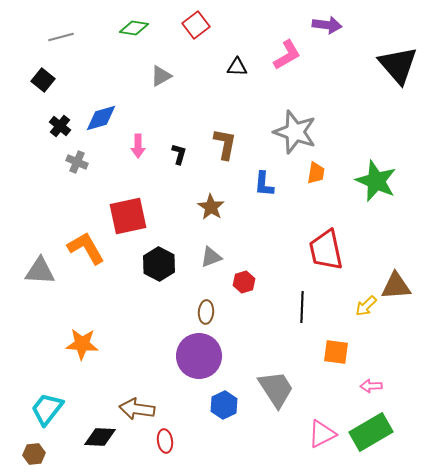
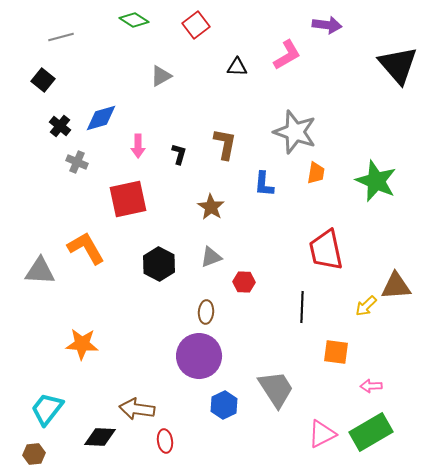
green diamond at (134, 28): moved 8 px up; rotated 24 degrees clockwise
red square at (128, 216): moved 17 px up
red hexagon at (244, 282): rotated 20 degrees clockwise
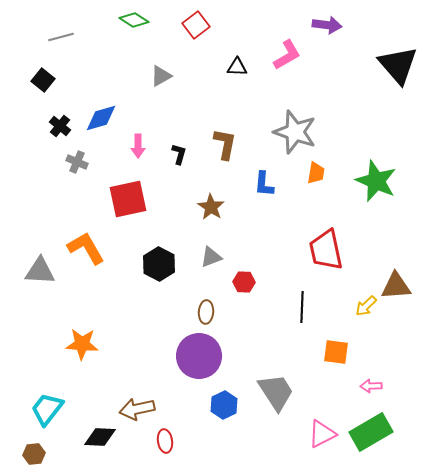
gray trapezoid at (276, 389): moved 3 px down
brown arrow at (137, 409): rotated 20 degrees counterclockwise
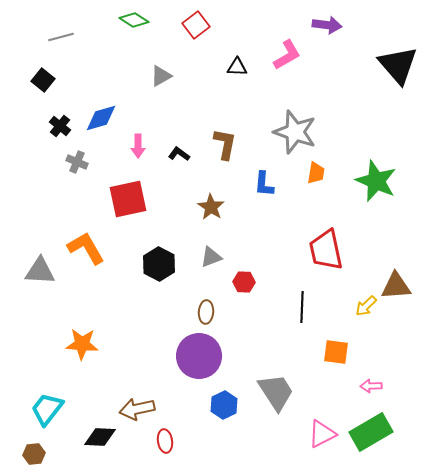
black L-shape at (179, 154): rotated 70 degrees counterclockwise
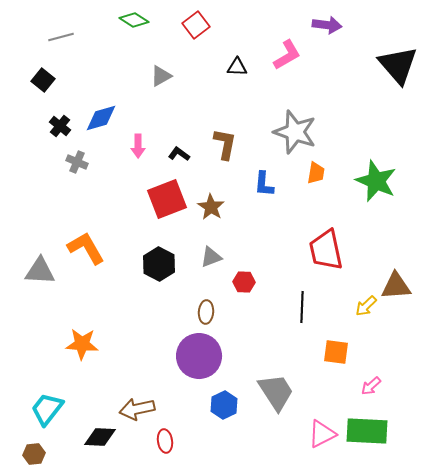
red square at (128, 199): moved 39 px right; rotated 9 degrees counterclockwise
pink arrow at (371, 386): rotated 40 degrees counterclockwise
green rectangle at (371, 432): moved 4 px left, 1 px up; rotated 33 degrees clockwise
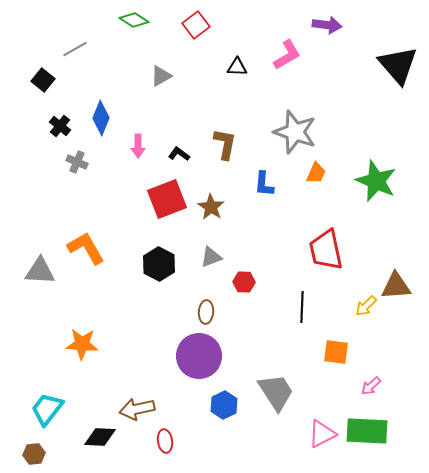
gray line at (61, 37): moved 14 px right, 12 px down; rotated 15 degrees counterclockwise
blue diamond at (101, 118): rotated 52 degrees counterclockwise
orange trapezoid at (316, 173): rotated 15 degrees clockwise
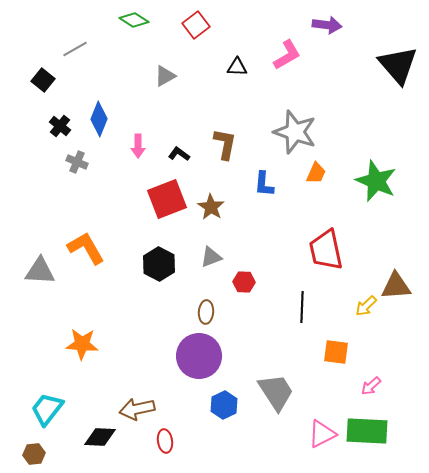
gray triangle at (161, 76): moved 4 px right
blue diamond at (101, 118): moved 2 px left, 1 px down
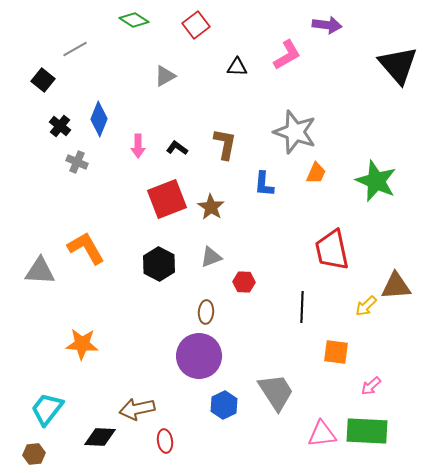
black L-shape at (179, 154): moved 2 px left, 6 px up
red trapezoid at (326, 250): moved 6 px right
pink triangle at (322, 434): rotated 20 degrees clockwise
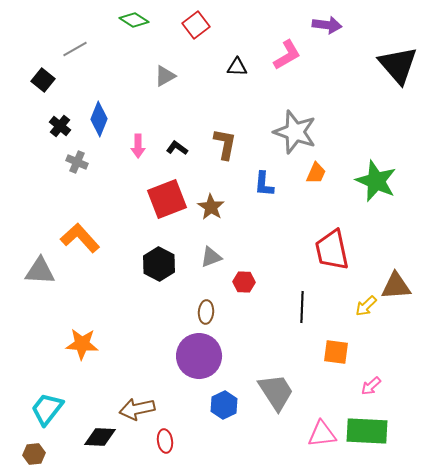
orange L-shape at (86, 248): moved 6 px left, 10 px up; rotated 12 degrees counterclockwise
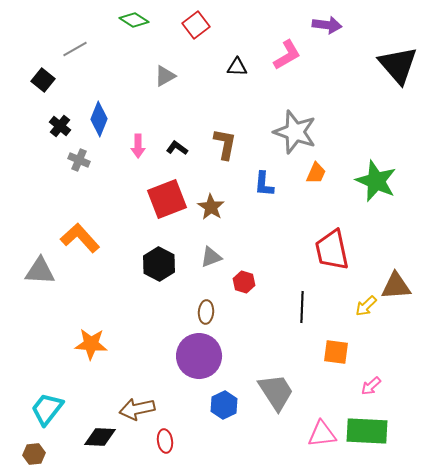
gray cross at (77, 162): moved 2 px right, 2 px up
red hexagon at (244, 282): rotated 15 degrees clockwise
orange star at (82, 344): moved 9 px right
